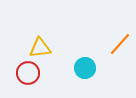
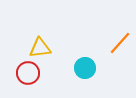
orange line: moved 1 px up
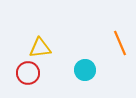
orange line: rotated 65 degrees counterclockwise
cyan circle: moved 2 px down
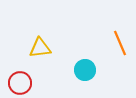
red circle: moved 8 px left, 10 px down
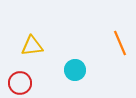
yellow triangle: moved 8 px left, 2 px up
cyan circle: moved 10 px left
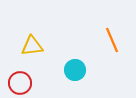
orange line: moved 8 px left, 3 px up
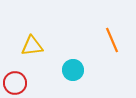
cyan circle: moved 2 px left
red circle: moved 5 px left
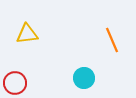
yellow triangle: moved 5 px left, 12 px up
cyan circle: moved 11 px right, 8 px down
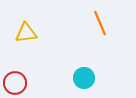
yellow triangle: moved 1 px left, 1 px up
orange line: moved 12 px left, 17 px up
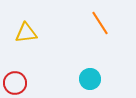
orange line: rotated 10 degrees counterclockwise
cyan circle: moved 6 px right, 1 px down
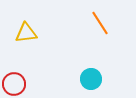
cyan circle: moved 1 px right
red circle: moved 1 px left, 1 px down
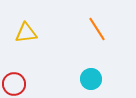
orange line: moved 3 px left, 6 px down
